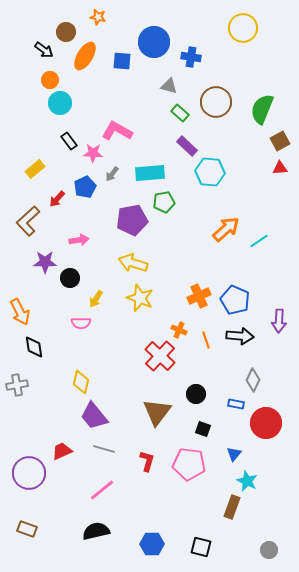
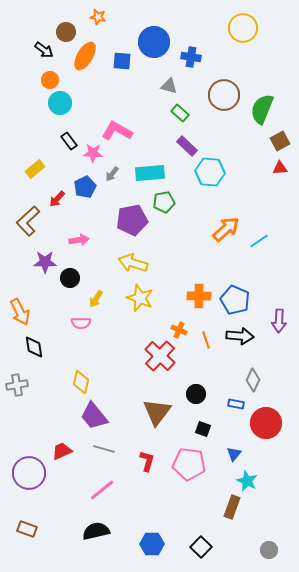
brown circle at (216, 102): moved 8 px right, 7 px up
orange cross at (199, 296): rotated 25 degrees clockwise
black square at (201, 547): rotated 30 degrees clockwise
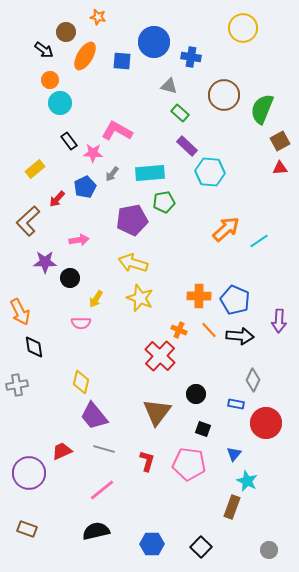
orange line at (206, 340): moved 3 px right, 10 px up; rotated 24 degrees counterclockwise
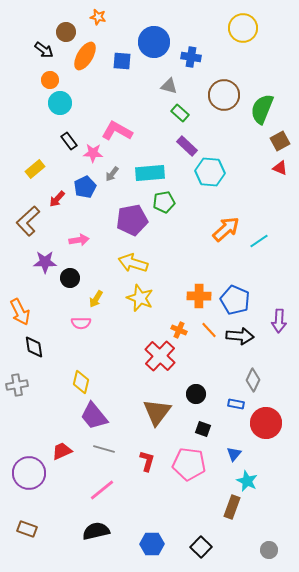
red triangle at (280, 168): rotated 28 degrees clockwise
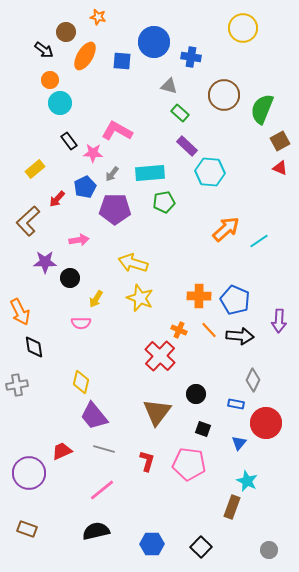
purple pentagon at (132, 220): moved 17 px left, 11 px up; rotated 12 degrees clockwise
blue triangle at (234, 454): moved 5 px right, 11 px up
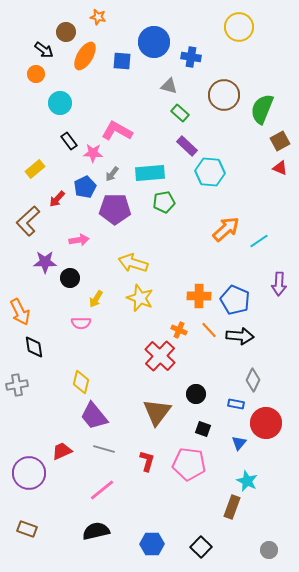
yellow circle at (243, 28): moved 4 px left, 1 px up
orange circle at (50, 80): moved 14 px left, 6 px up
purple arrow at (279, 321): moved 37 px up
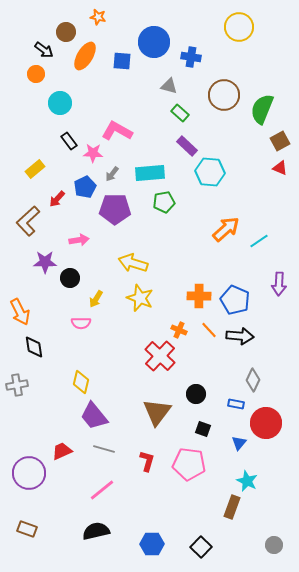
gray circle at (269, 550): moved 5 px right, 5 px up
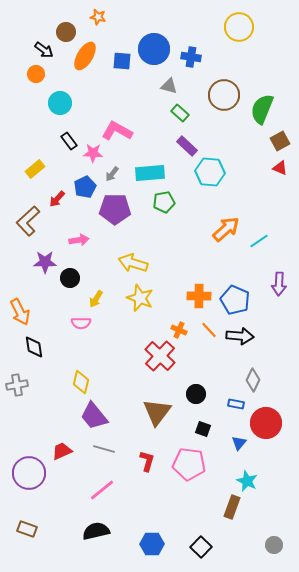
blue circle at (154, 42): moved 7 px down
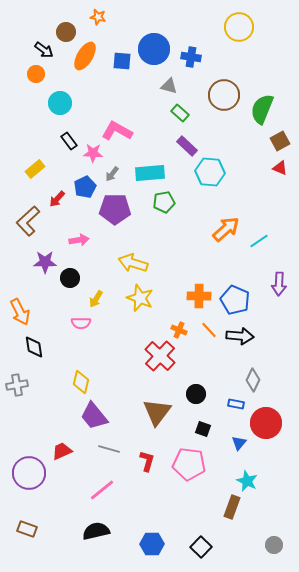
gray line at (104, 449): moved 5 px right
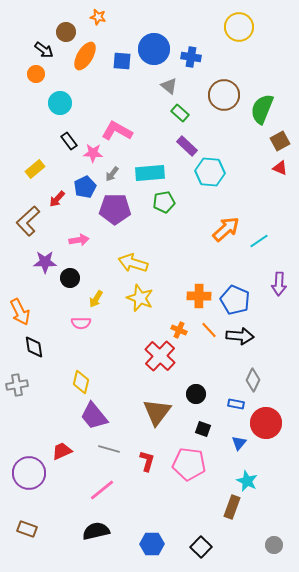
gray triangle at (169, 86): rotated 24 degrees clockwise
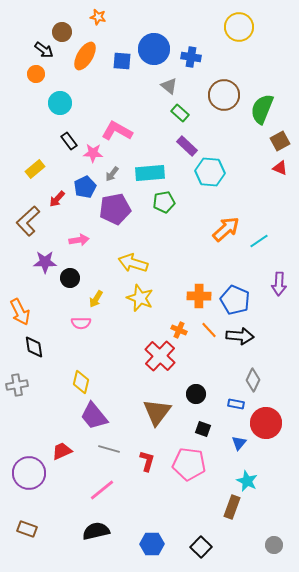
brown circle at (66, 32): moved 4 px left
purple pentagon at (115, 209): rotated 12 degrees counterclockwise
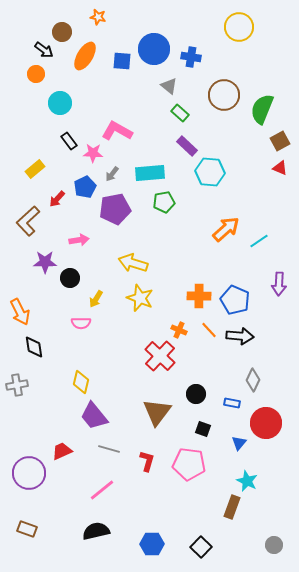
blue rectangle at (236, 404): moved 4 px left, 1 px up
